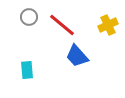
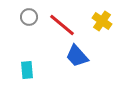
yellow cross: moved 6 px left, 4 px up; rotated 30 degrees counterclockwise
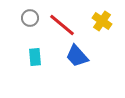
gray circle: moved 1 px right, 1 px down
cyan rectangle: moved 8 px right, 13 px up
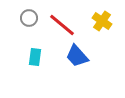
gray circle: moved 1 px left
cyan rectangle: rotated 12 degrees clockwise
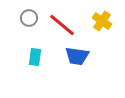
blue trapezoid: rotated 40 degrees counterclockwise
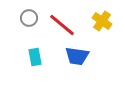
cyan rectangle: rotated 18 degrees counterclockwise
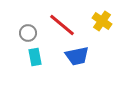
gray circle: moved 1 px left, 15 px down
blue trapezoid: rotated 20 degrees counterclockwise
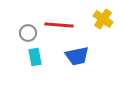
yellow cross: moved 1 px right, 2 px up
red line: moved 3 px left; rotated 36 degrees counterclockwise
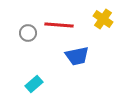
cyan rectangle: moved 1 px left, 27 px down; rotated 60 degrees clockwise
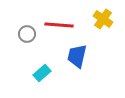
gray circle: moved 1 px left, 1 px down
blue trapezoid: rotated 115 degrees clockwise
cyan rectangle: moved 8 px right, 11 px up
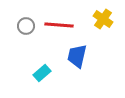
gray circle: moved 1 px left, 8 px up
